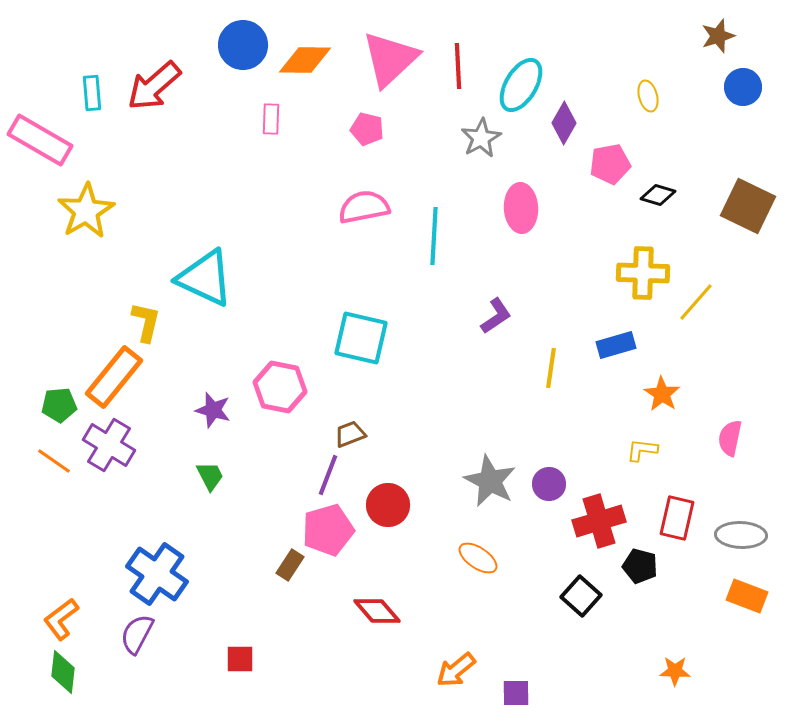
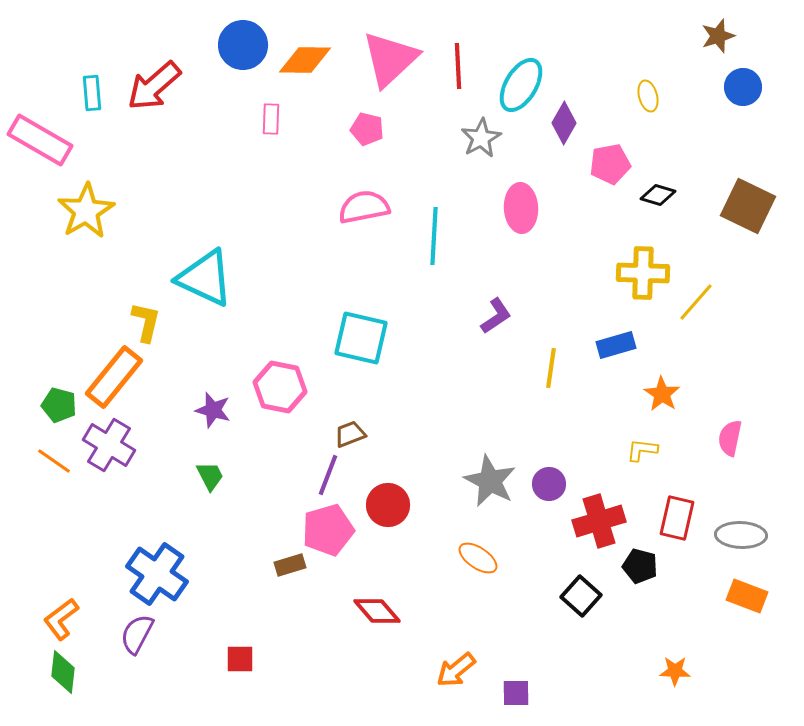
green pentagon at (59, 405): rotated 20 degrees clockwise
brown rectangle at (290, 565): rotated 40 degrees clockwise
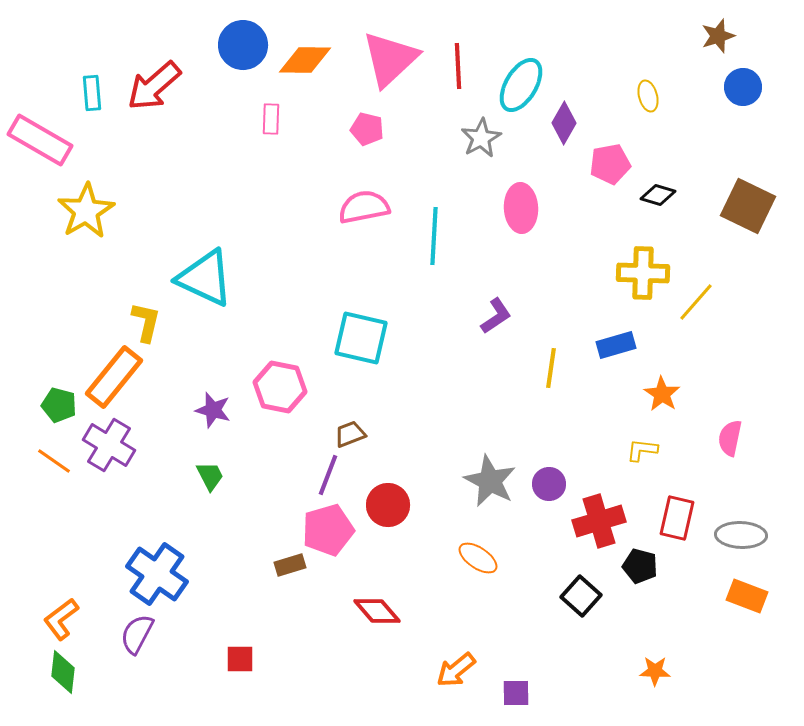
orange star at (675, 671): moved 20 px left
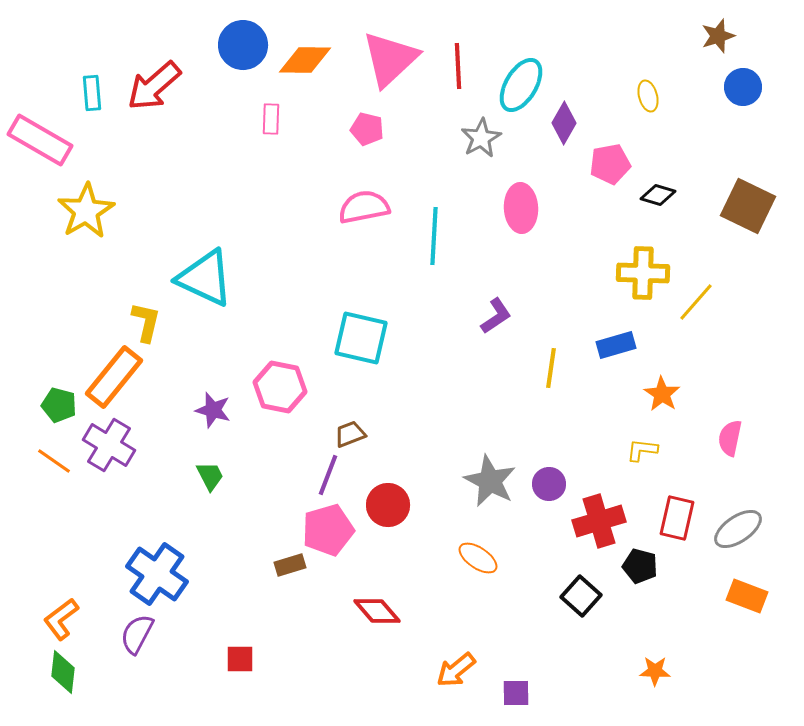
gray ellipse at (741, 535): moved 3 px left, 6 px up; rotated 36 degrees counterclockwise
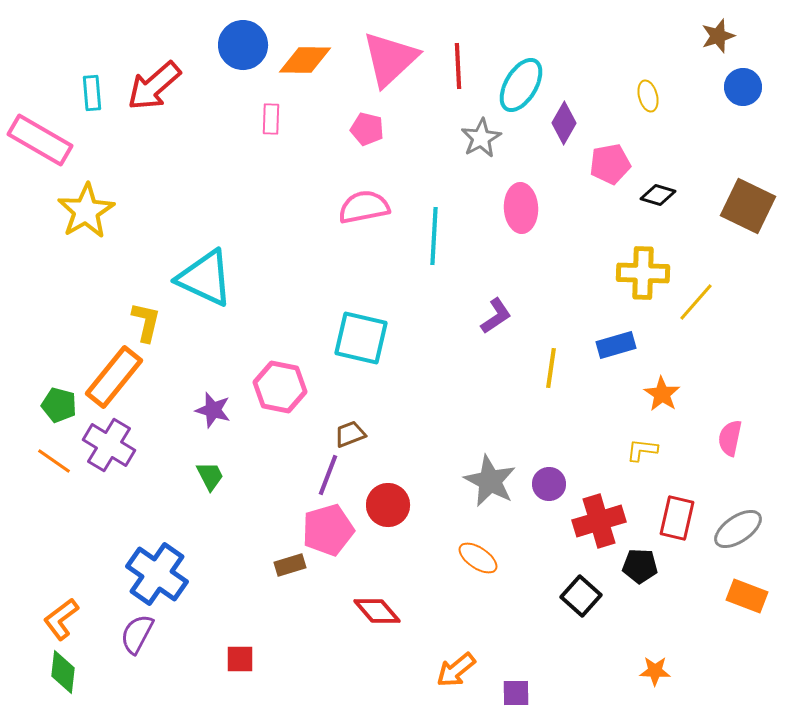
black pentagon at (640, 566): rotated 12 degrees counterclockwise
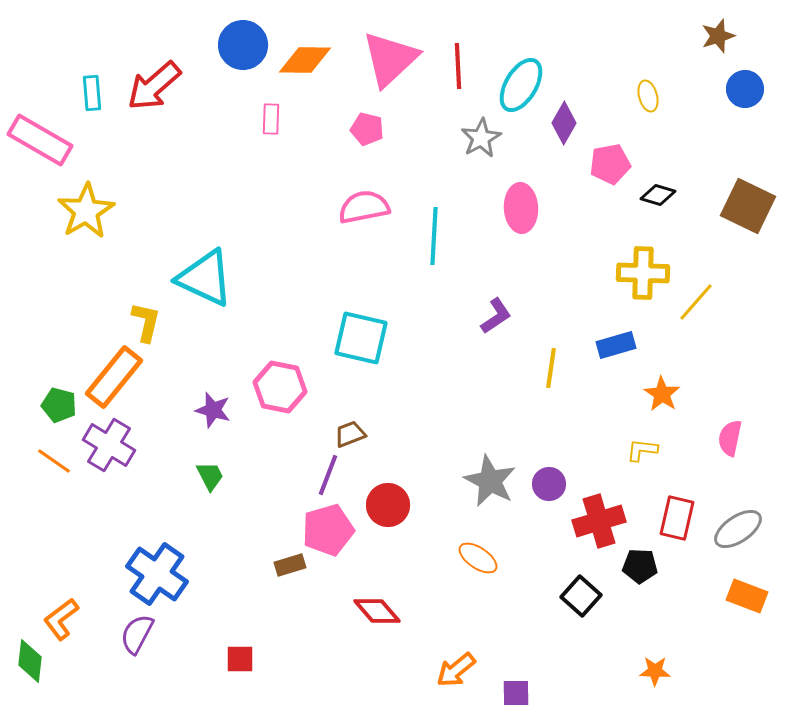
blue circle at (743, 87): moved 2 px right, 2 px down
green diamond at (63, 672): moved 33 px left, 11 px up
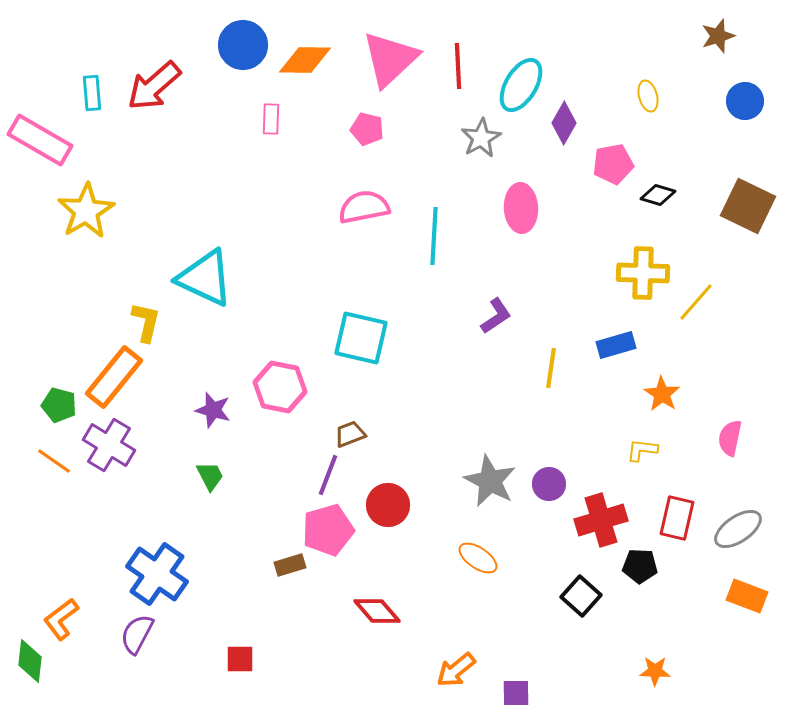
blue circle at (745, 89): moved 12 px down
pink pentagon at (610, 164): moved 3 px right
red cross at (599, 521): moved 2 px right, 1 px up
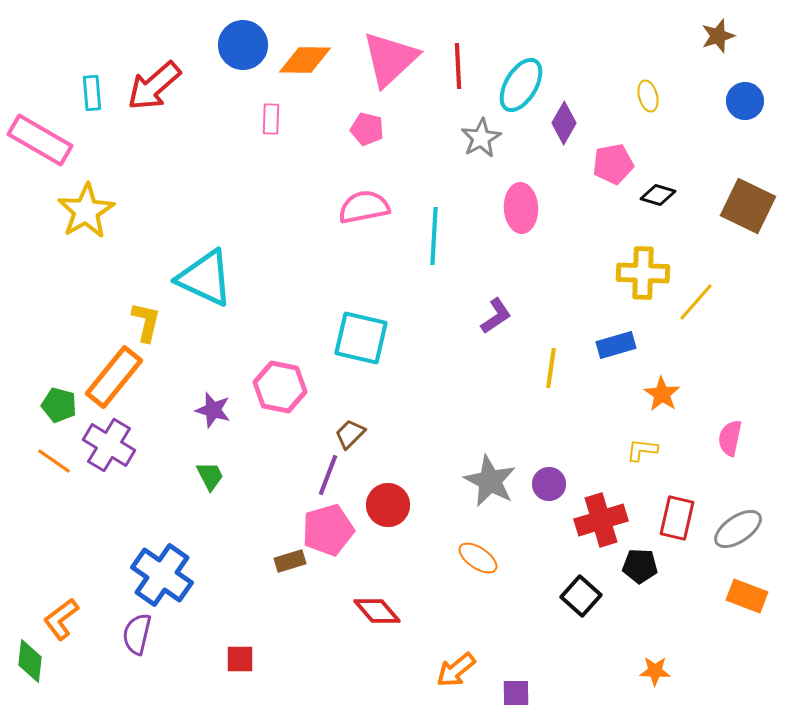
brown trapezoid at (350, 434): rotated 24 degrees counterclockwise
brown rectangle at (290, 565): moved 4 px up
blue cross at (157, 574): moved 5 px right, 1 px down
purple semicircle at (137, 634): rotated 15 degrees counterclockwise
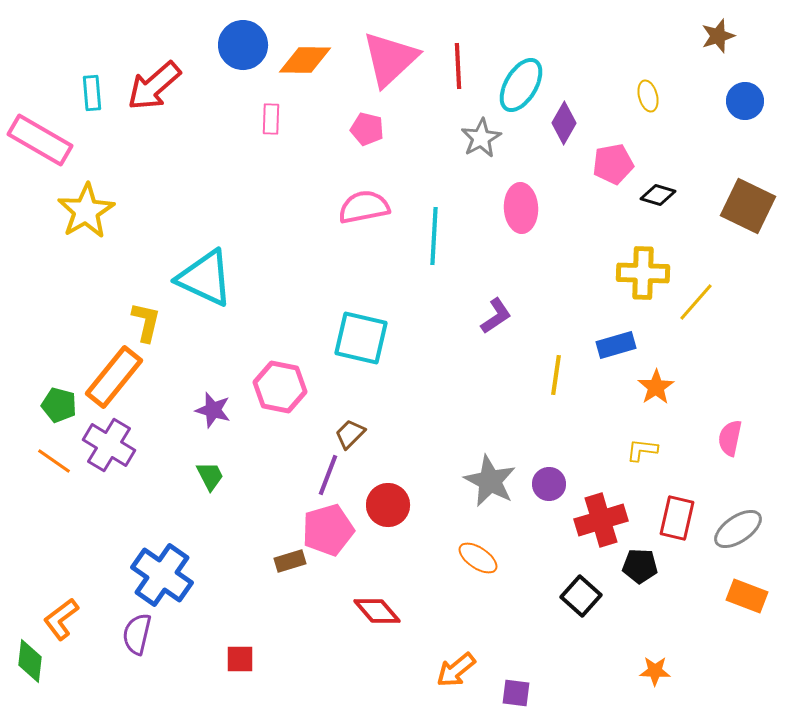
yellow line at (551, 368): moved 5 px right, 7 px down
orange star at (662, 394): moved 6 px left, 7 px up; rotated 6 degrees clockwise
purple square at (516, 693): rotated 8 degrees clockwise
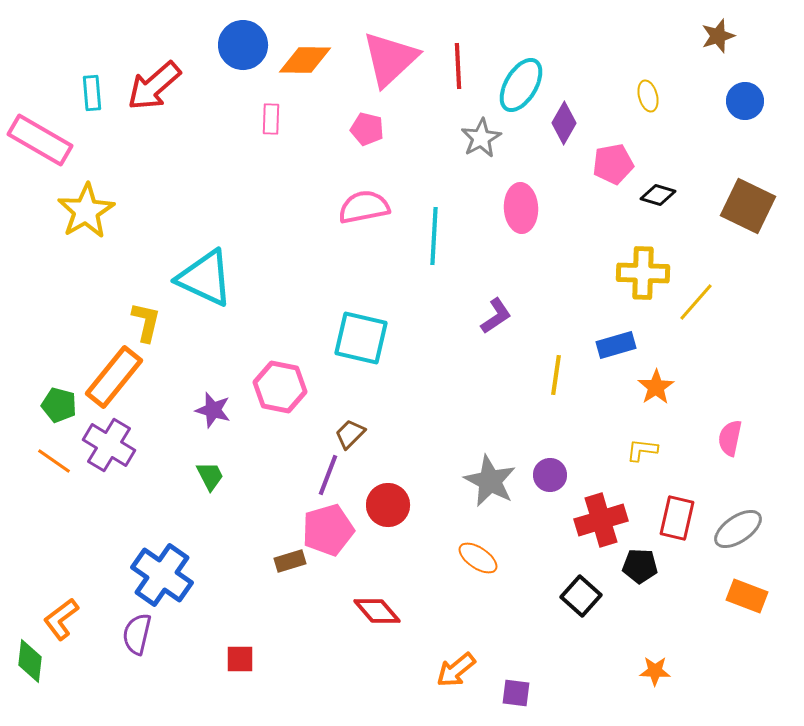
purple circle at (549, 484): moved 1 px right, 9 px up
